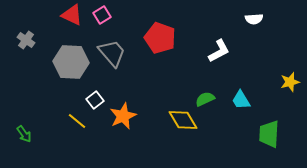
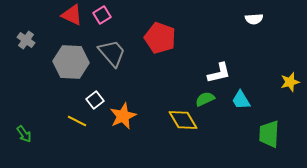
white L-shape: moved 22 px down; rotated 15 degrees clockwise
yellow line: rotated 12 degrees counterclockwise
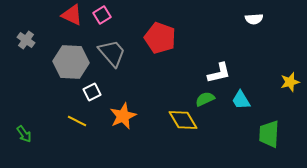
white square: moved 3 px left, 8 px up; rotated 12 degrees clockwise
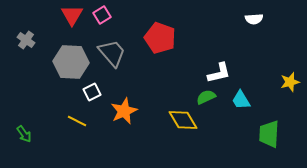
red triangle: rotated 35 degrees clockwise
green semicircle: moved 1 px right, 2 px up
orange star: moved 1 px right, 5 px up
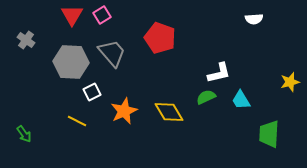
yellow diamond: moved 14 px left, 8 px up
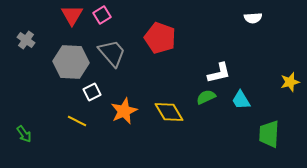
white semicircle: moved 1 px left, 1 px up
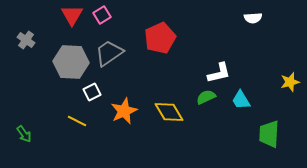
red pentagon: rotated 28 degrees clockwise
gray trapezoid: moved 3 px left; rotated 84 degrees counterclockwise
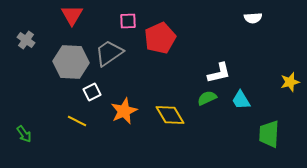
pink square: moved 26 px right, 6 px down; rotated 30 degrees clockwise
green semicircle: moved 1 px right, 1 px down
yellow diamond: moved 1 px right, 3 px down
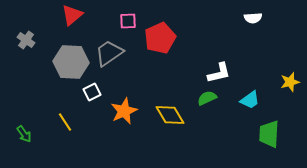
red triangle: rotated 20 degrees clockwise
cyan trapezoid: moved 9 px right; rotated 95 degrees counterclockwise
yellow line: moved 12 px left, 1 px down; rotated 30 degrees clockwise
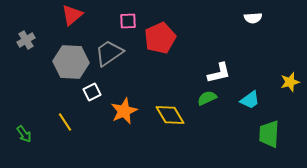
gray cross: rotated 24 degrees clockwise
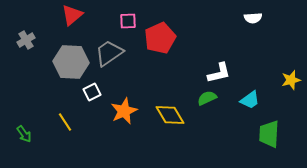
yellow star: moved 1 px right, 2 px up
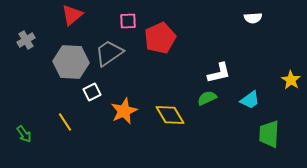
yellow star: rotated 24 degrees counterclockwise
